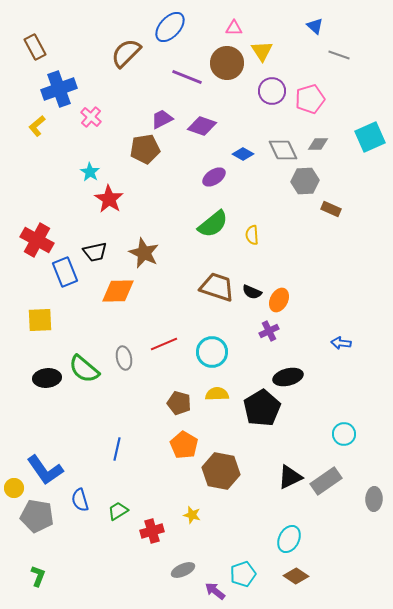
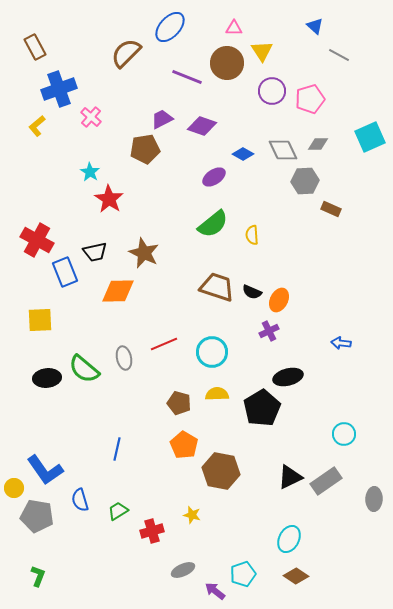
gray line at (339, 55): rotated 10 degrees clockwise
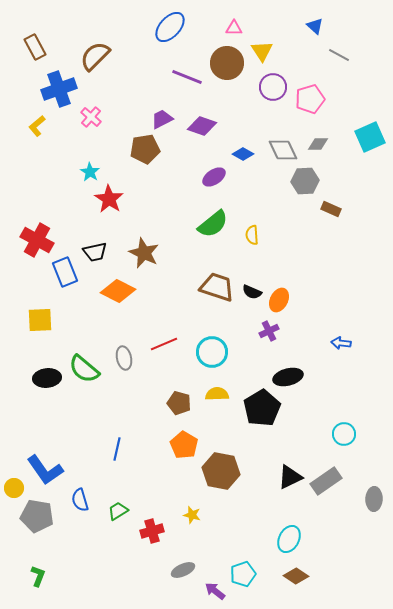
brown semicircle at (126, 53): moved 31 px left, 3 px down
purple circle at (272, 91): moved 1 px right, 4 px up
orange diamond at (118, 291): rotated 28 degrees clockwise
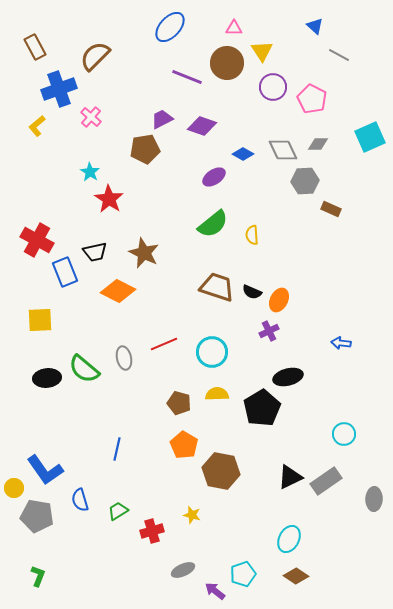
pink pentagon at (310, 99): moved 2 px right; rotated 28 degrees counterclockwise
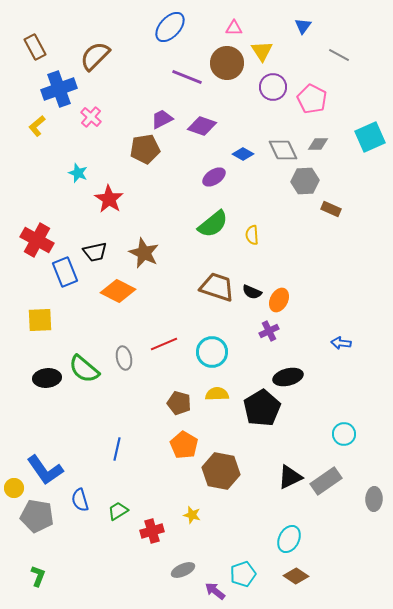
blue triangle at (315, 26): moved 12 px left; rotated 24 degrees clockwise
cyan star at (90, 172): moved 12 px left, 1 px down; rotated 12 degrees counterclockwise
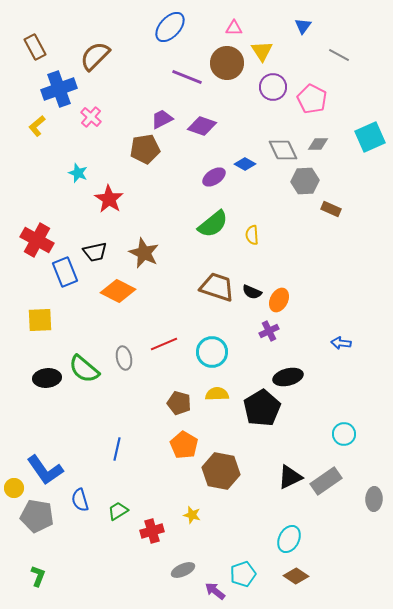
blue diamond at (243, 154): moved 2 px right, 10 px down
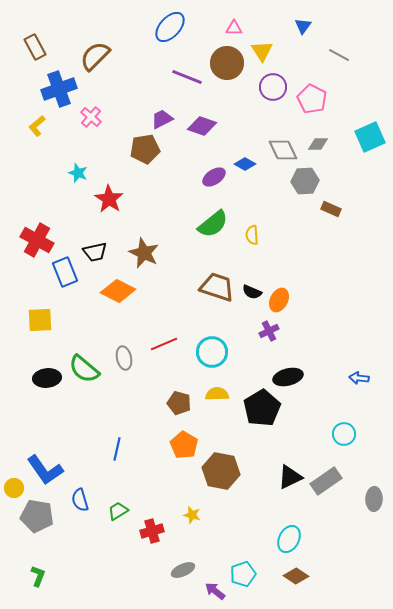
blue arrow at (341, 343): moved 18 px right, 35 px down
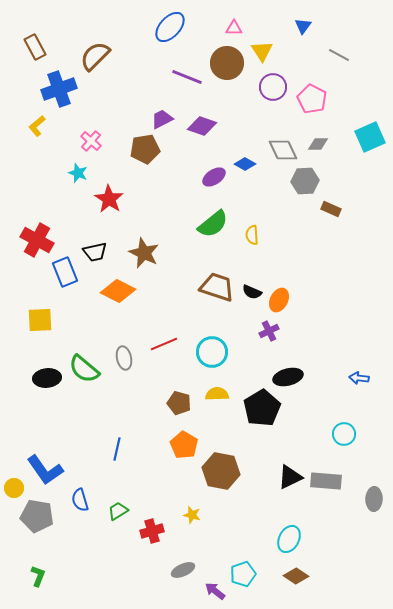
pink cross at (91, 117): moved 24 px down
gray rectangle at (326, 481): rotated 40 degrees clockwise
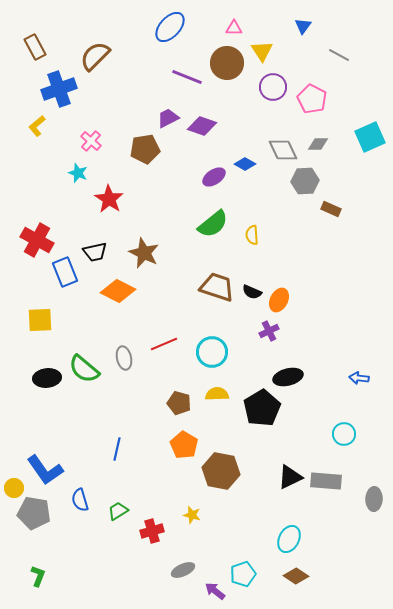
purple trapezoid at (162, 119): moved 6 px right, 1 px up
gray pentagon at (37, 516): moved 3 px left, 3 px up
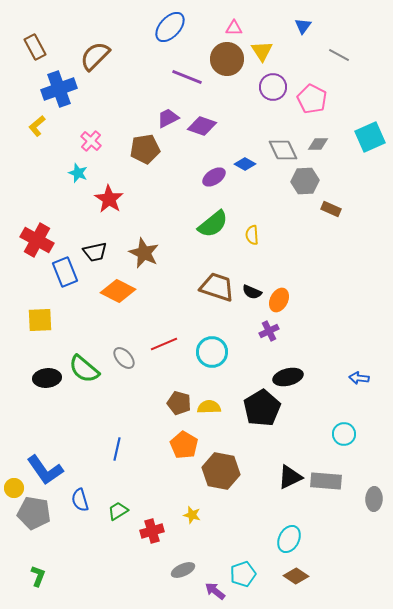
brown circle at (227, 63): moved 4 px up
gray ellipse at (124, 358): rotated 30 degrees counterclockwise
yellow semicircle at (217, 394): moved 8 px left, 13 px down
